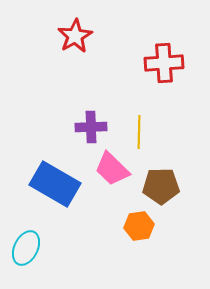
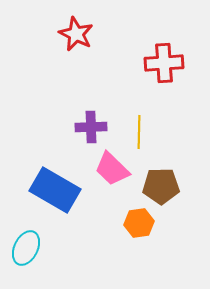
red star: moved 1 px right, 2 px up; rotated 16 degrees counterclockwise
blue rectangle: moved 6 px down
orange hexagon: moved 3 px up
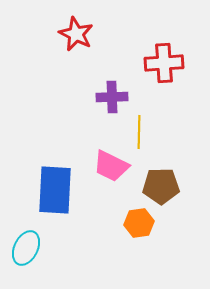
purple cross: moved 21 px right, 30 px up
pink trapezoid: moved 1 px left, 3 px up; rotated 18 degrees counterclockwise
blue rectangle: rotated 63 degrees clockwise
